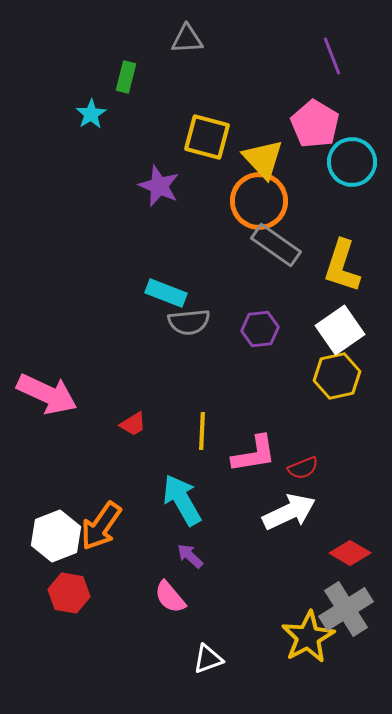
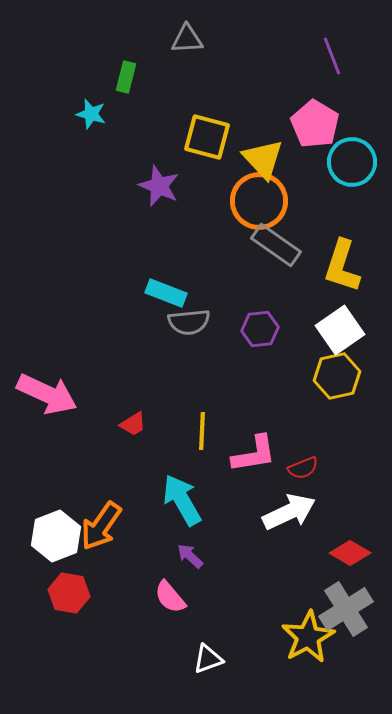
cyan star: rotated 24 degrees counterclockwise
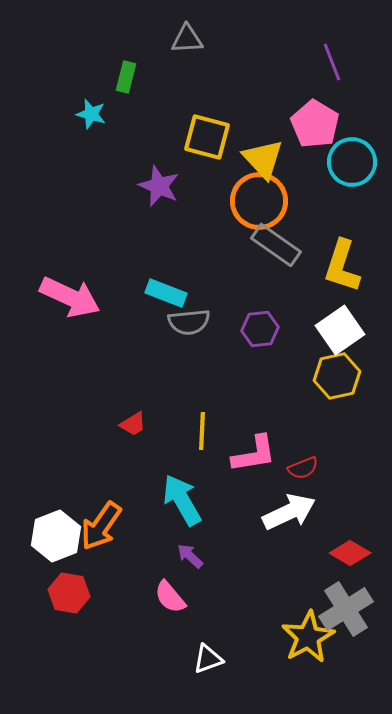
purple line: moved 6 px down
pink arrow: moved 23 px right, 97 px up
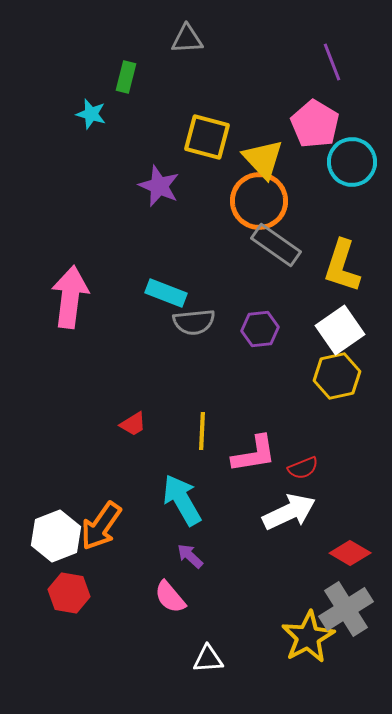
pink arrow: rotated 108 degrees counterclockwise
gray semicircle: moved 5 px right
white triangle: rotated 16 degrees clockwise
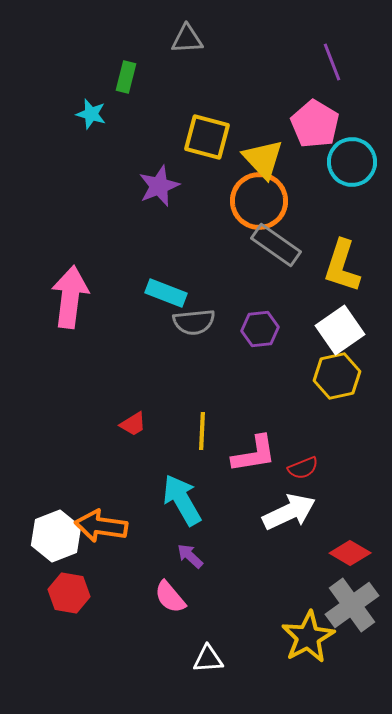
purple star: rotated 27 degrees clockwise
orange arrow: rotated 63 degrees clockwise
gray cross: moved 6 px right, 4 px up; rotated 4 degrees counterclockwise
